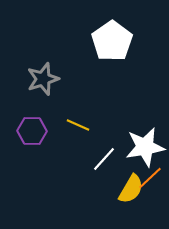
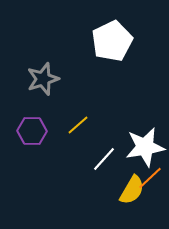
white pentagon: rotated 9 degrees clockwise
yellow line: rotated 65 degrees counterclockwise
yellow semicircle: moved 1 px right, 1 px down
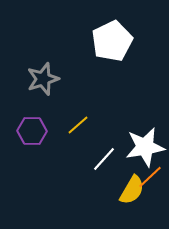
orange line: moved 1 px up
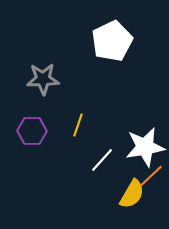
gray star: rotated 16 degrees clockwise
yellow line: rotated 30 degrees counterclockwise
white line: moved 2 px left, 1 px down
orange line: moved 1 px right, 1 px up
yellow semicircle: moved 4 px down
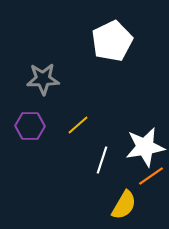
yellow line: rotated 30 degrees clockwise
purple hexagon: moved 2 px left, 5 px up
white line: rotated 24 degrees counterclockwise
orange line: rotated 8 degrees clockwise
yellow semicircle: moved 8 px left, 11 px down
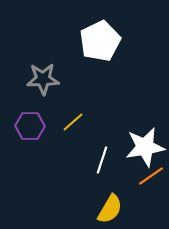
white pentagon: moved 12 px left
yellow line: moved 5 px left, 3 px up
yellow semicircle: moved 14 px left, 4 px down
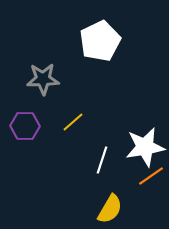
purple hexagon: moved 5 px left
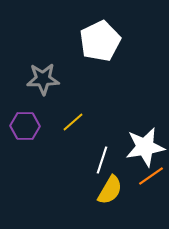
yellow semicircle: moved 19 px up
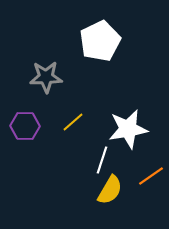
gray star: moved 3 px right, 2 px up
white star: moved 17 px left, 18 px up
